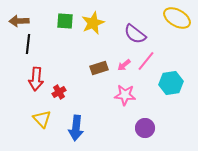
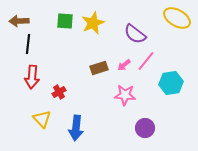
red arrow: moved 4 px left, 2 px up
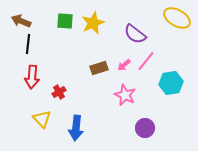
brown arrow: moved 2 px right; rotated 24 degrees clockwise
pink star: rotated 20 degrees clockwise
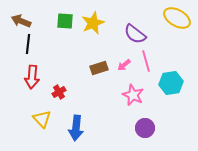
pink line: rotated 55 degrees counterclockwise
pink star: moved 8 px right
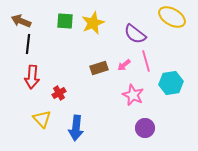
yellow ellipse: moved 5 px left, 1 px up
red cross: moved 1 px down
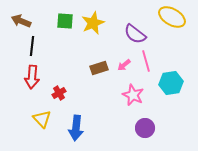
black line: moved 4 px right, 2 px down
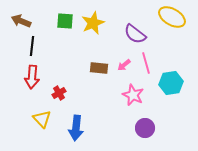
pink line: moved 2 px down
brown rectangle: rotated 24 degrees clockwise
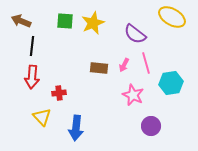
pink arrow: rotated 24 degrees counterclockwise
red cross: rotated 24 degrees clockwise
yellow triangle: moved 2 px up
purple circle: moved 6 px right, 2 px up
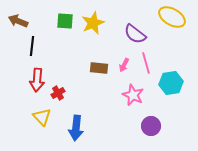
brown arrow: moved 3 px left
red arrow: moved 5 px right, 3 px down
red cross: moved 1 px left; rotated 24 degrees counterclockwise
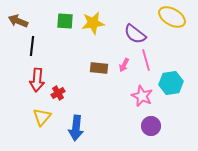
yellow star: rotated 15 degrees clockwise
pink line: moved 3 px up
pink star: moved 9 px right, 1 px down
yellow triangle: rotated 24 degrees clockwise
